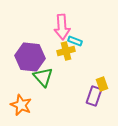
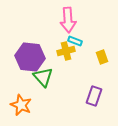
pink arrow: moved 6 px right, 7 px up
yellow rectangle: moved 27 px up
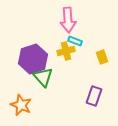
purple hexagon: moved 3 px right, 2 px down; rotated 24 degrees counterclockwise
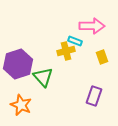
pink arrow: moved 24 px right, 6 px down; rotated 85 degrees counterclockwise
purple hexagon: moved 15 px left, 5 px down
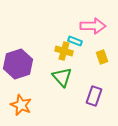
pink arrow: moved 1 px right
yellow cross: moved 2 px left; rotated 30 degrees clockwise
green triangle: moved 19 px right
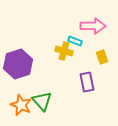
green triangle: moved 20 px left, 24 px down
purple rectangle: moved 7 px left, 14 px up; rotated 30 degrees counterclockwise
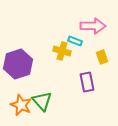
yellow cross: moved 2 px left
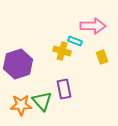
purple rectangle: moved 23 px left, 7 px down
orange star: rotated 25 degrees counterclockwise
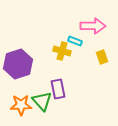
purple rectangle: moved 6 px left
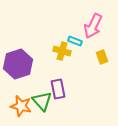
pink arrow: rotated 115 degrees clockwise
orange star: moved 1 px down; rotated 15 degrees clockwise
